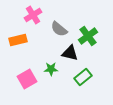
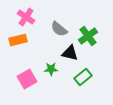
pink cross: moved 7 px left, 2 px down; rotated 24 degrees counterclockwise
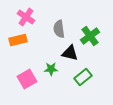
gray semicircle: rotated 42 degrees clockwise
green cross: moved 2 px right
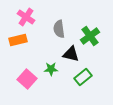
black triangle: moved 1 px right, 1 px down
pink square: rotated 18 degrees counterclockwise
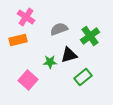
gray semicircle: rotated 78 degrees clockwise
black triangle: moved 2 px left, 1 px down; rotated 30 degrees counterclockwise
green star: moved 1 px left, 7 px up
pink square: moved 1 px right, 1 px down
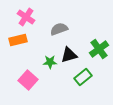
green cross: moved 9 px right, 13 px down
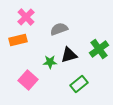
pink cross: rotated 12 degrees clockwise
green rectangle: moved 4 px left, 7 px down
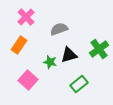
orange rectangle: moved 1 px right, 5 px down; rotated 42 degrees counterclockwise
green star: rotated 16 degrees clockwise
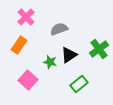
black triangle: rotated 18 degrees counterclockwise
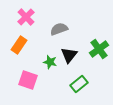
black triangle: rotated 18 degrees counterclockwise
pink square: rotated 24 degrees counterclockwise
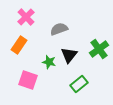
green star: moved 1 px left
